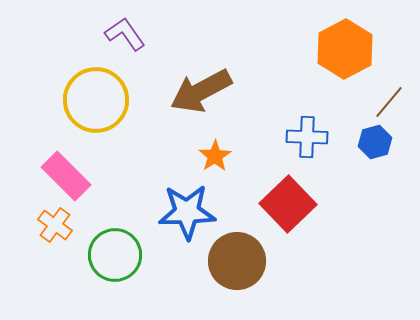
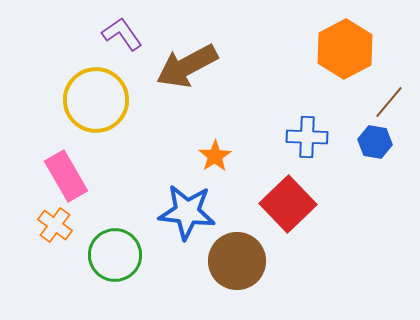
purple L-shape: moved 3 px left
brown arrow: moved 14 px left, 25 px up
blue hexagon: rotated 24 degrees clockwise
pink rectangle: rotated 15 degrees clockwise
blue star: rotated 8 degrees clockwise
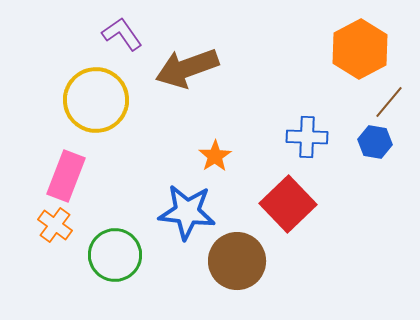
orange hexagon: moved 15 px right
brown arrow: moved 2 px down; rotated 8 degrees clockwise
pink rectangle: rotated 51 degrees clockwise
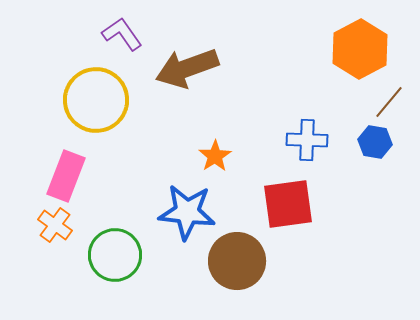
blue cross: moved 3 px down
red square: rotated 36 degrees clockwise
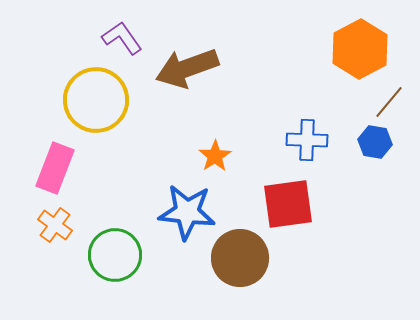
purple L-shape: moved 4 px down
pink rectangle: moved 11 px left, 8 px up
brown circle: moved 3 px right, 3 px up
